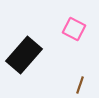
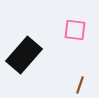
pink square: moved 1 px right, 1 px down; rotated 20 degrees counterclockwise
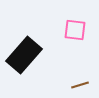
brown line: rotated 54 degrees clockwise
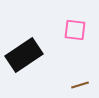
black rectangle: rotated 15 degrees clockwise
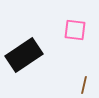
brown line: moved 4 px right; rotated 60 degrees counterclockwise
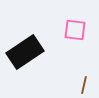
black rectangle: moved 1 px right, 3 px up
